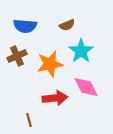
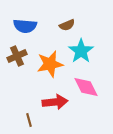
red arrow: moved 4 px down
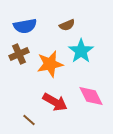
blue semicircle: rotated 15 degrees counterclockwise
brown cross: moved 2 px right, 2 px up
pink diamond: moved 5 px right, 9 px down
red arrow: rotated 35 degrees clockwise
brown line: rotated 32 degrees counterclockwise
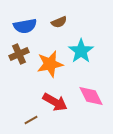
brown semicircle: moved 8 px left, 3 px up
brown line: moved 2 px right; rotated 72 degrees counterclockwise
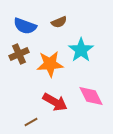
blue semicircle: rotated 30 degrees clockwise
cyan star: moved 1 px up
orange star: rotated 8 degrees clockwise
brown line: moved 2 px down
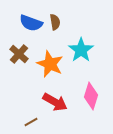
brown semicircle: moved 4 px left; rotated 77 degrees counterclockwise
blue semicircle: moved 6 px right, 3 px up
brown cross: rotated 24 degrees counterclockwise
orange star: rotated 28 degrees clockwise
pink diamond: rotated 44 degrees clockwise
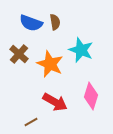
cyan star: rotated 15 degrees counterclockwise
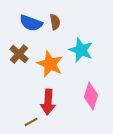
red arrow: moved 7 px left; rotated 65 degrees clockwise
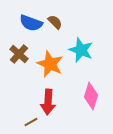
brown semicircle: rotated 35 degrees counterclockwise
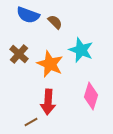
blue semicircle: moved 3 px left, 8 px up
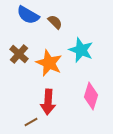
blue semicircle: rotated 10 degrees clockwise
orange star: moved 1 px left, 1 px up
